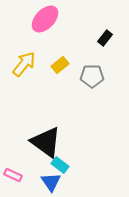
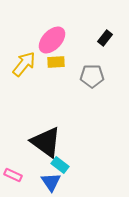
pink ellipse: moved 7 px right, 21 px down
yellow rectangle: moved 4 px left, 3 px up; rotated 36 degrees clockwise
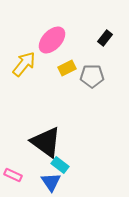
yellow rectangle: moved 11 px right, 6 px down; rotated 24 degrees counterclockwise
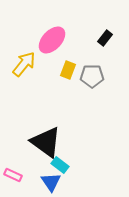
yellow rectangle: moved 1 px right, 2 px down; rotated 42 degrees counterclockwise
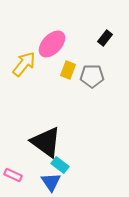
pink ellipse: moved 4 px down
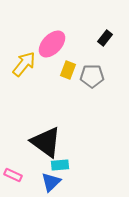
cyan rectangle: rotated 42 degrees counterclockwise
blue triangle: rotated 20 degrees clockwise
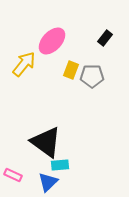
pink ellipse: moved 3 px up
yellow rectangle: moved 3 px right
blue triangle: moved 3 px left
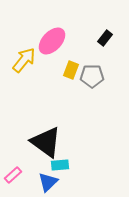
yellow arrow: moved 4 px up
pink rectangle: rotated 66 degrees counterclockwise
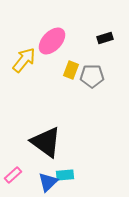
black rectangle: rotated 35 degrees clockwise
cyan rectangle: moved 5 px right, 10 px down
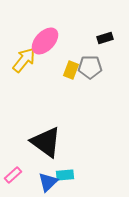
pink ellipse: moved 7 px left
gray pentagon: moved 2 px left, 9 px up
